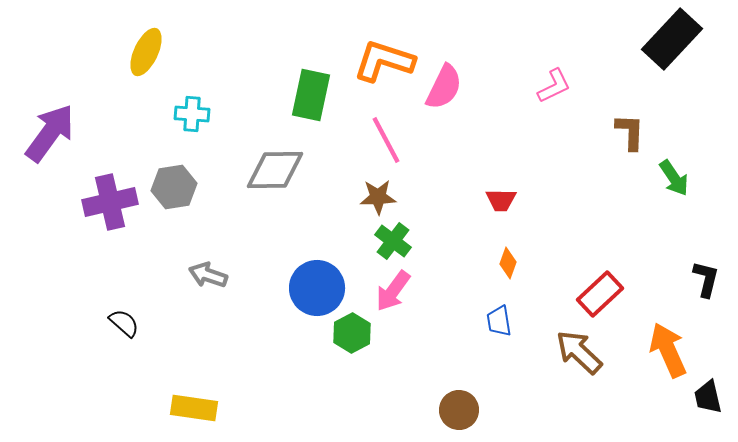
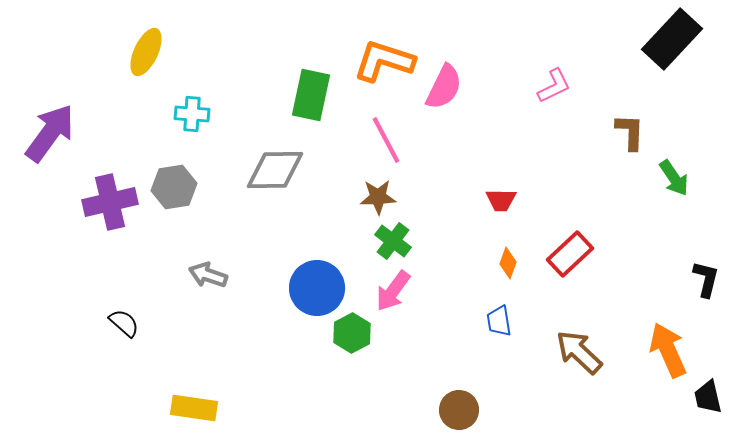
red rectangle: moved 30 px left, 40 px up
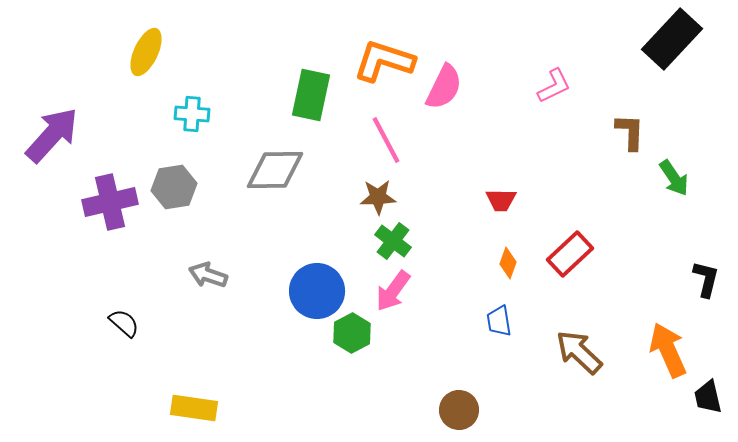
purple arrow: moved 2 px right, 2 px down; rotated 6 degrees clockwise
blue circle: moved 3 px down
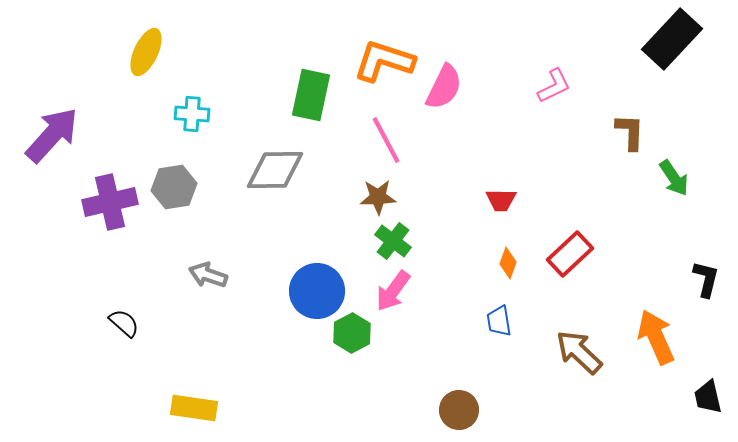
orange arrow: moved 12 px left, 13 px up
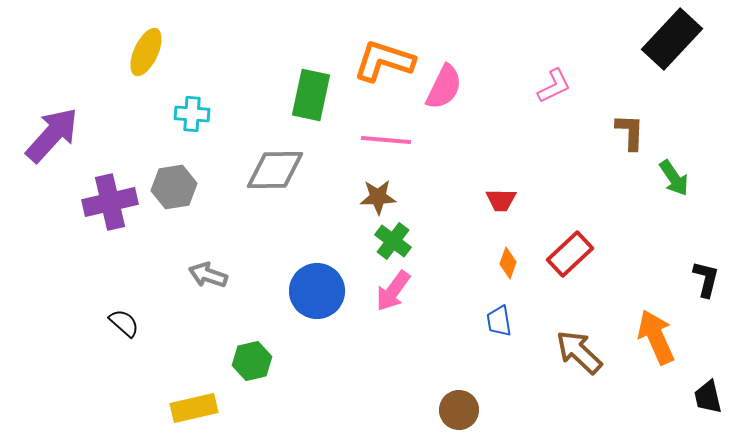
pink line: rotated 57 degrees counterclockwise
green hexagon: moved 100 px left, 28 px down; rotated 15 degrees clockwise
yellow rectangle: rotated 21 degrees counterclockwise
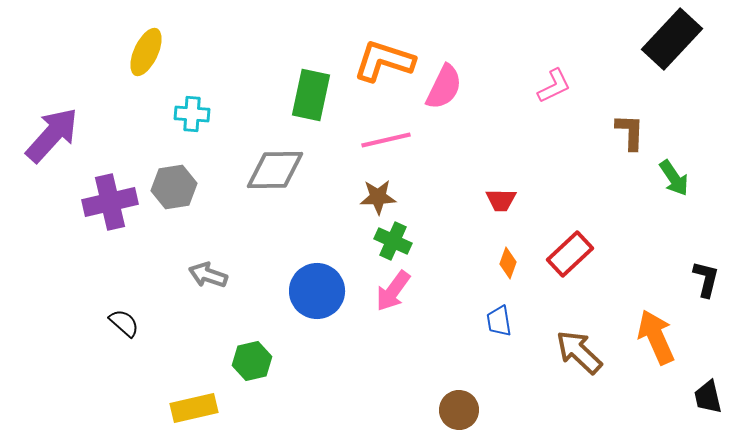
pink line: rotated 18 degrees counterclockwise
green cross: rotated 12 degrees counterclockwise
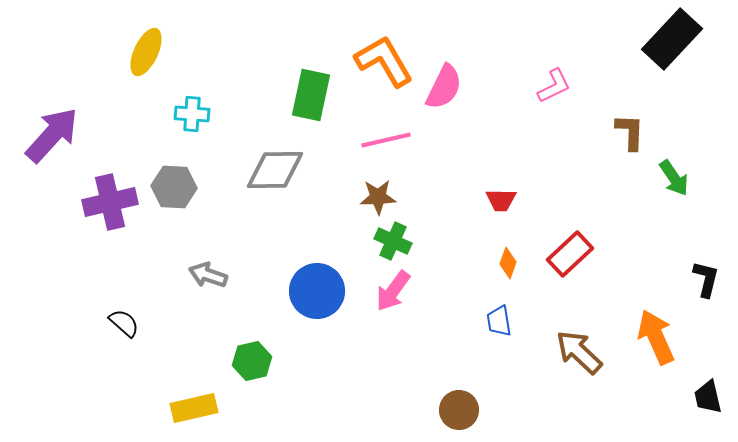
orange L-shape: rotated 42 degrees clockwise
gray hexagon: rotated 12 degrees clockwise
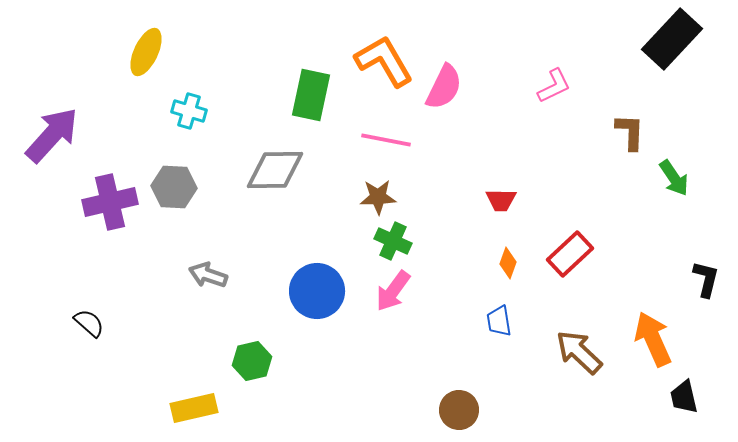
cyan cross: moved 3 px left, 3 px up; rotated 12 degrees clockwise
pink line: rotated 24 degrees clockwise
black semicircle: moved 35 px left
orange arrow: moved 3 px left, 2 px down
black trapezoid: moved 24 px left
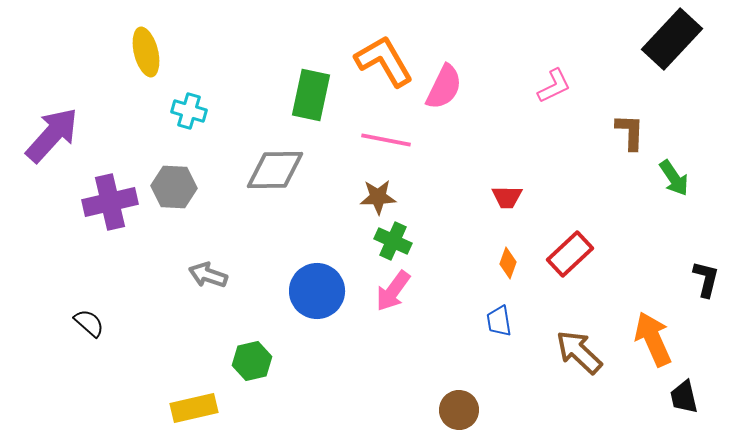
yellow ellipse: rotated 39 degrees counterclockwise
red trapezoid: moved 6 px right, 3 px up
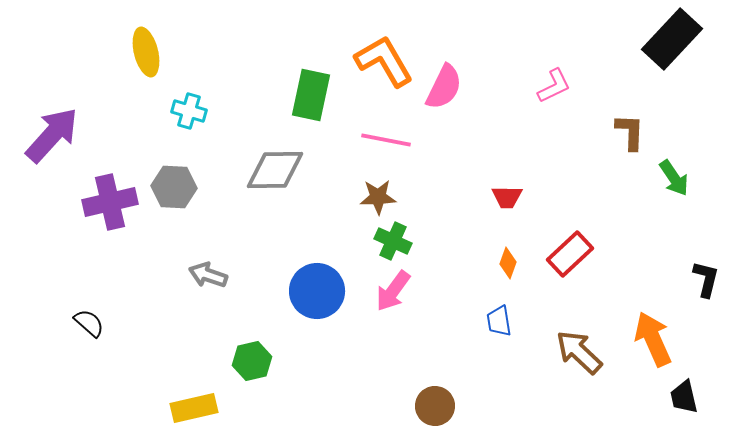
brown circle: moved 24 px left, 4 px up
